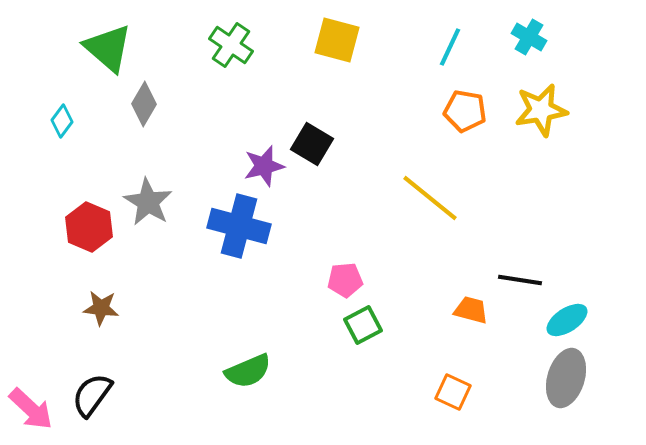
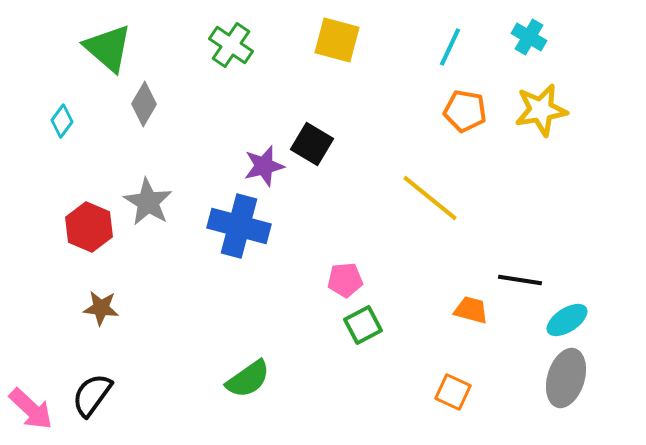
green semicircle: moved 8 px down; rotated 12 degrees counterclockwise
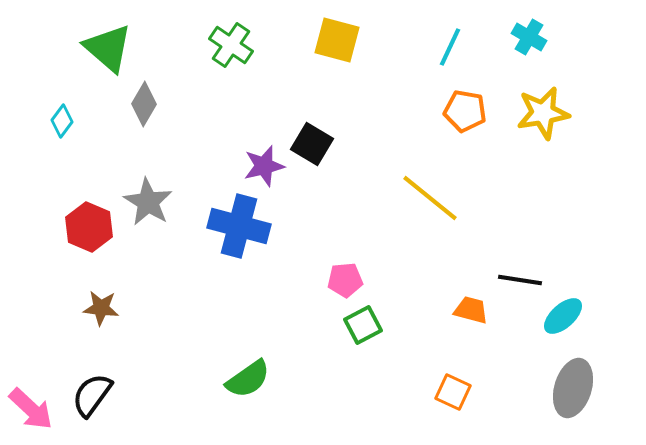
yellow star: moved 2 px right, 3 px down
cyan ellipse: moved 4 px left, 4 px up; rotated 9 degrees counterclockwise
gray ellipse: moved 7 px right, 10 px down
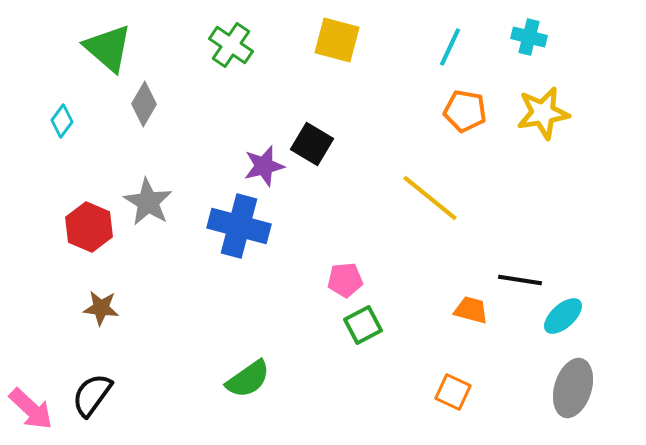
cyan cross: rotated 16 degrees counterclockwise
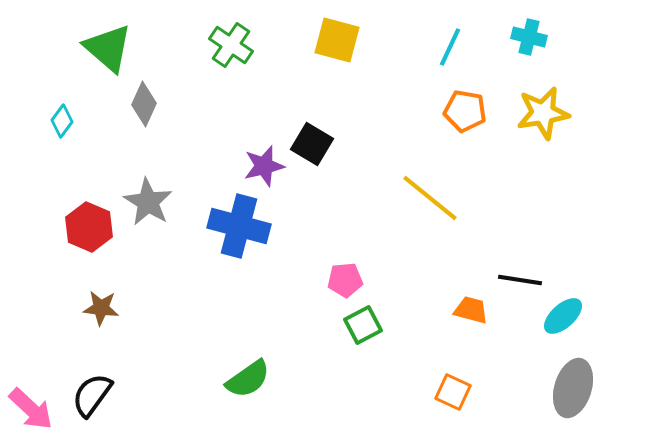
gray diamond: rotated 6 degrees counterclockwise
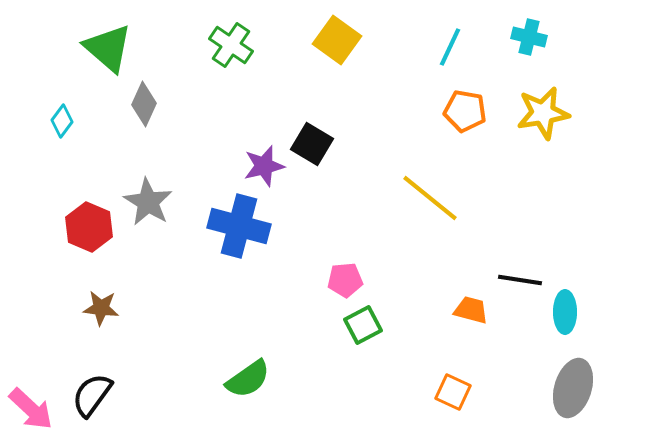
yellow square: rotated 21 degrees clockwise
cyan ellipse: moved 2 px right, 4 px up; rotated 48 degrees counterclockwise
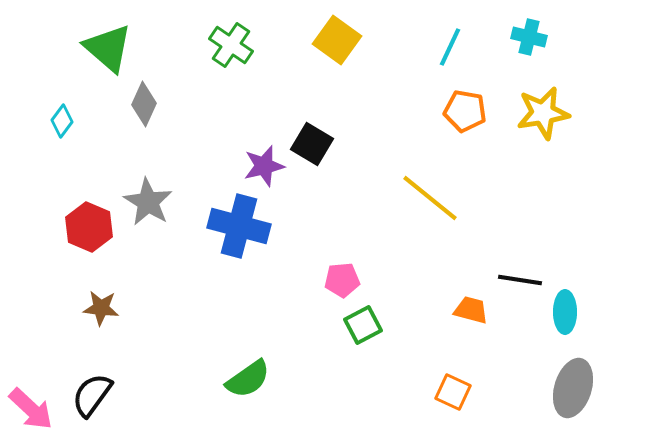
pink pentagon: moved 3 px left
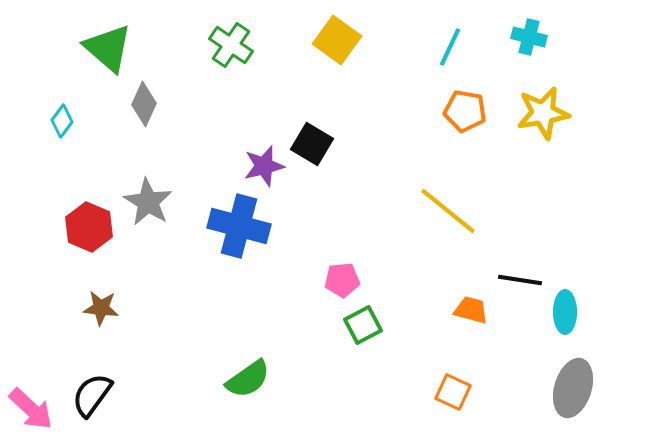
yellow line: moved 18 px right, 13 px down
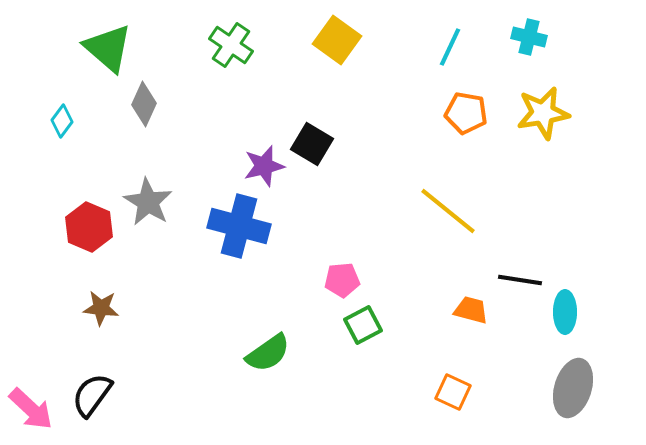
orange pentagon: moved 1 px right, 2 px down
green semicircle: moved 20 px right, 26 px up
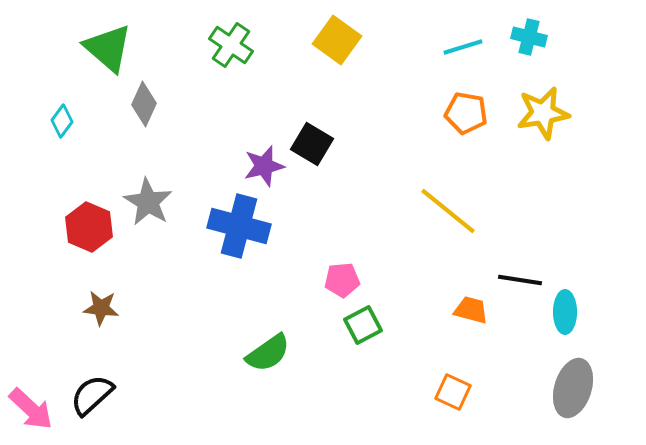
cyan line: moved 13 px right; rotated 48 degrees clockwise
black semicircle: rotated 12 degrees clockwise
